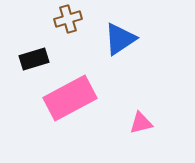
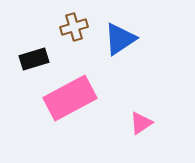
brown cross: moved 6 px right, 8 px down
pink triangle: rotated 20 degrees counterclockwise
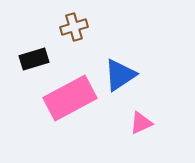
blue triangle: moved 36 px down
pink triangle: rotated 10 degrees clockwise
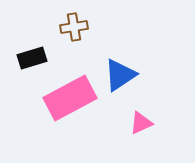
brown cross: rotated 8 degrees clockwise
black rectangle: moved 2 px left, 1 px up
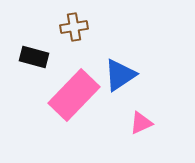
black rectangle: moved 2 px right, 1 px up; rotated 32 degrees clockwise
pink rectangle: moved 4 px right, 3 px up; rotated 18 degrees counterclockwise
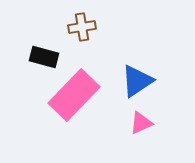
brown cross: moved 8 px right
black rectangle: moved 10 px right
blue triangle: moved 17 px right, 6 px down
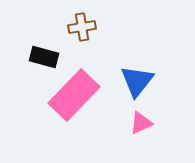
blue triangle: rotated 18 degrees counterclockwise
